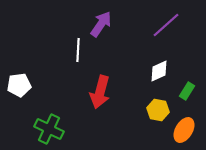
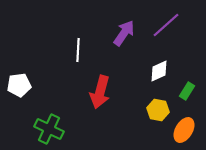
purple arrow: moved 23 px right, 9 px down
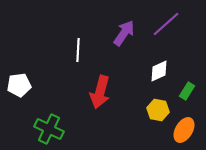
purple line: moved 1 px up
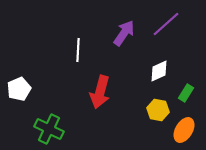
white pentagon: moved 4 px down; rotated 15 degrees counterclockwise
green rectangle: moved 1 px left, 2 px down
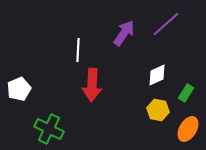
white diamond: moved 2 px left, 4 px down
red arrow: moved 8 px left, 7 px up; rotated 12 degrees counterclockwise
orange ellipse: moved 4 px right, 1 px up
